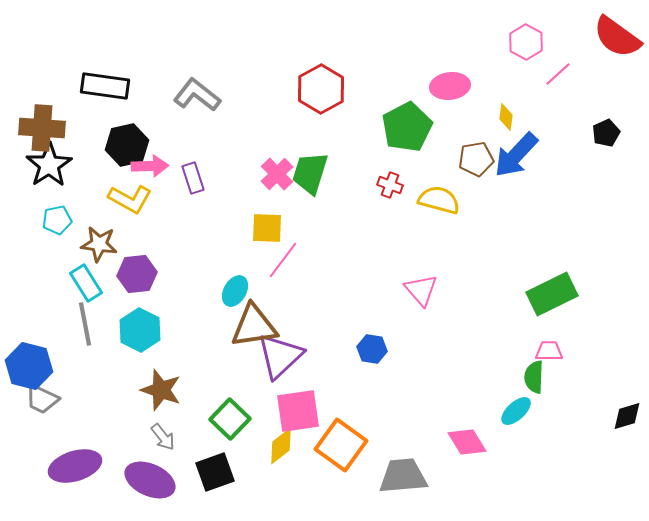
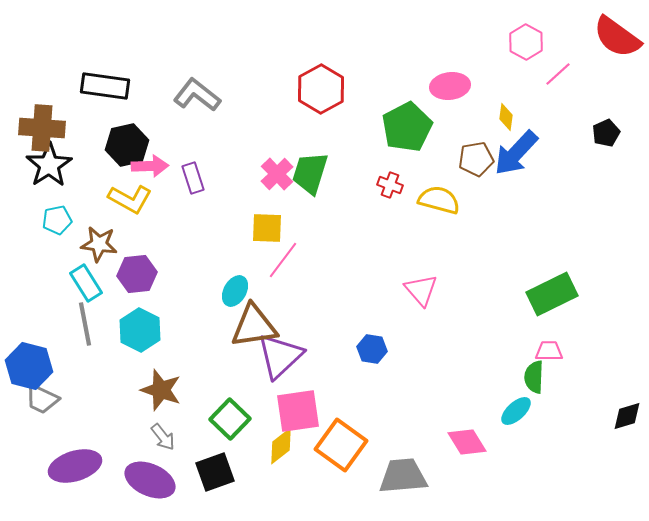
blue arrow at (516, 155): moved 2 px up
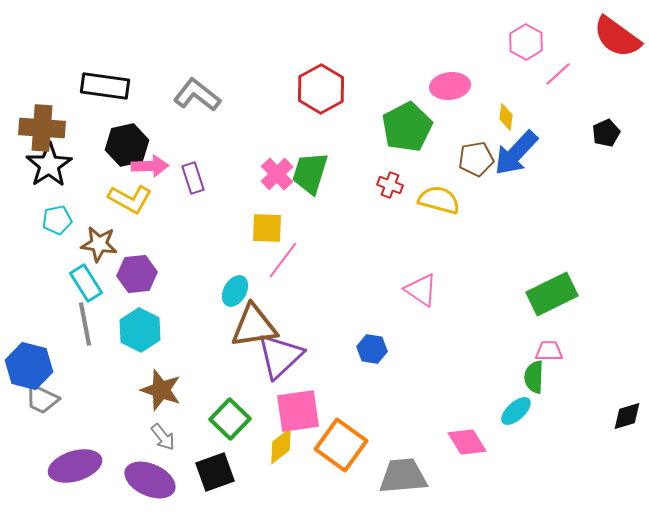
pink triangle at (421, 290): rotated 15 degrees counterclockwise
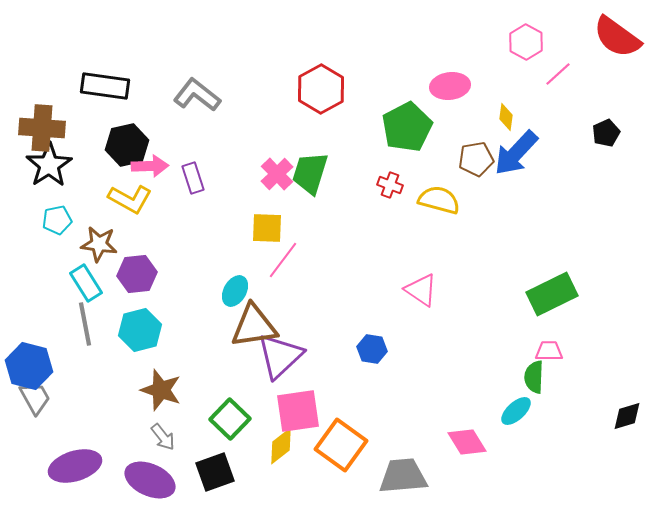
cyan hexagon at (140, 330): rotated 18 degrees clockwise
gray trapezoid at (42, 399): moved 7 px left, 1 px up; rotated 144 degrees counterclockwise
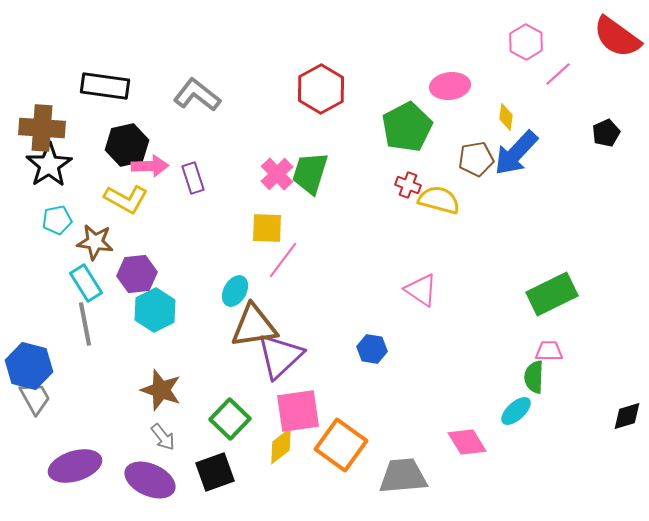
red cross at (390, 185): moved 18 px right
yellow L-shape at (130, 199): moved 4 px left
brown star at (99, 244): moved 4 px left, 2 px up
cyan hexagon at (140, 330): moved 15 px right, 20 px up; rotated 12 degrees counterclockwise
